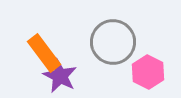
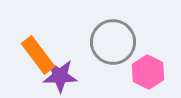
orange rectangle: moved 6 px left, 2 px down
purple star: rotated 28 degrees counterclockwise
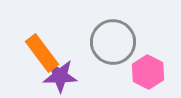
orange rectangle: moved 4 px right, 2 px up
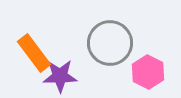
gray circle: moved 3 px left, 1 px down
orange rectangle: moved 8 px left
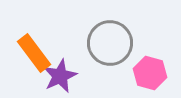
pink hexagon: moved 2 px right, 1 px down; rotated 12 degrees counterclockwise
purple star: rotated 24 degrees counterclockwise
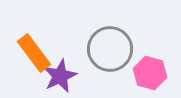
gray circle: moved 6 px down
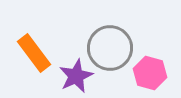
gray circle: moved 1 px up
purple star: moved 16 px right
